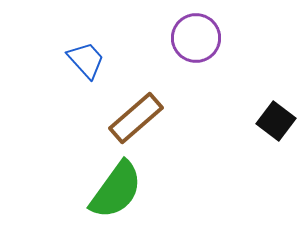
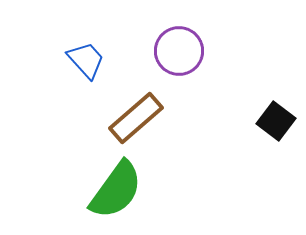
purple circle: moved 17 px left, 13 px down
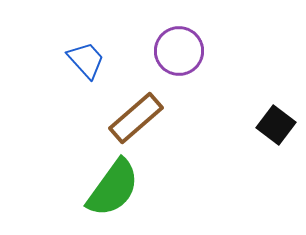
black square: moved 4 px down
green semicircle: moved 3 px left, 2 px up
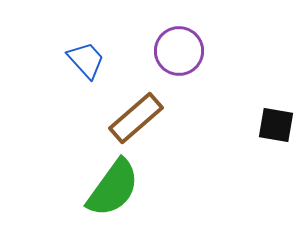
black square: rotated 27 degrees counterclockwise
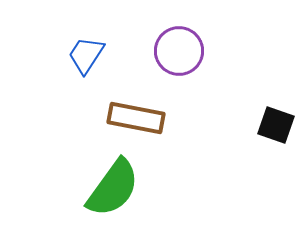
blue trapezoid: moved 5 px up; rotated 105 degrees counterclockwise
brown rectangle: rotated 52 degrees clockwise
black square: rotated 9 degrees clockwise
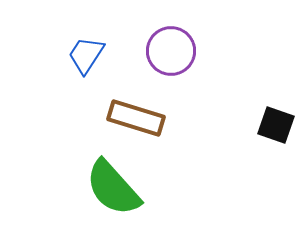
purple circle: moved 8 px left
brown rectangle: rotated 6 degrees clockwise
green semicircle: rotated 102 degrees clockwise
